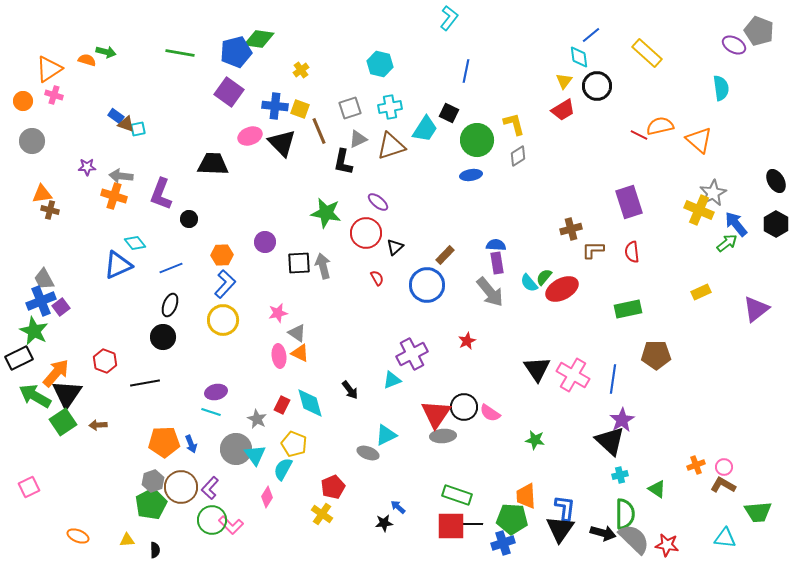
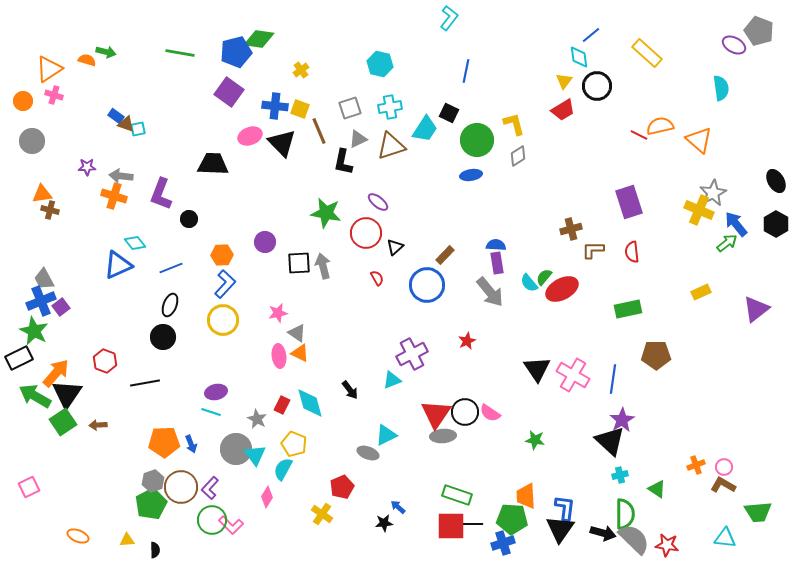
black circle at (464, 407): moved 1 px right, 5 px down
red pentagon at (333, 487): moved 9 px right
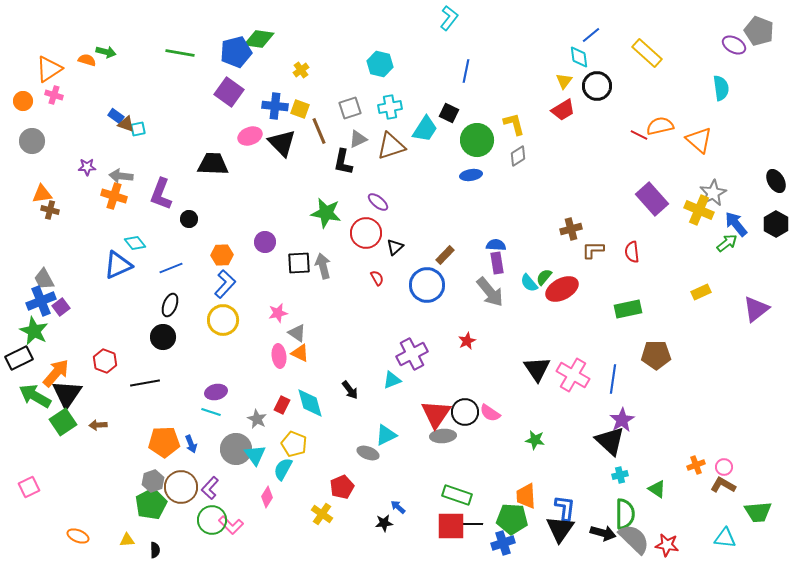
purple rectangle at (629, 202): moved 23 px right, 3 px up; rotated 24 degrees counterclockwise
